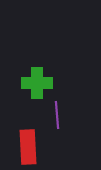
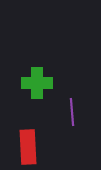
purple line: moved 15 px right, 3 px up
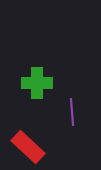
red rectangle: rotated 44 degrees counterclockwise
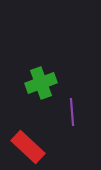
green cross: moved 4 px right; rotated 20 degrees counterclockwise
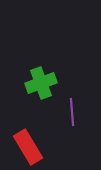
red rectangle: rotated 16 degrees clockwise
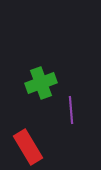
purple line: moved 1 px left, 2 px up
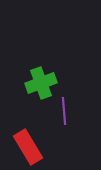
purple line: moved 7 px left, 1 px down
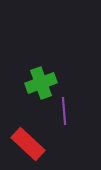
red rectangle: moved 3 px up; rotated 16 degrees counterclockwise
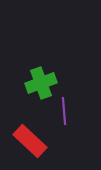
red rectangle: moved 2 px right, 3 px up
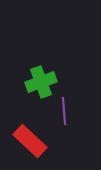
green cross: moved 1 px up
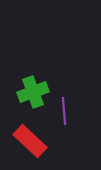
green cross: moved 8 px left, 10 px down
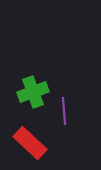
red rectangle: moved 2 px down
